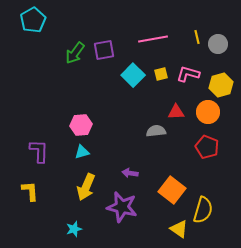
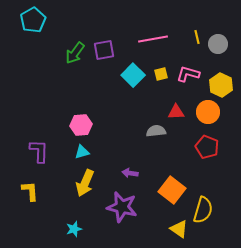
yellow hexagon: rotated 20 degrees counterclockwise
yellow arrow: moved 1 px left, 4 px up
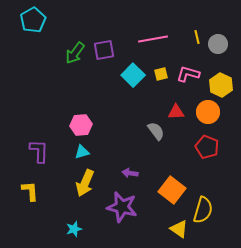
gray semicircle: rotated 60 degrees clockwise
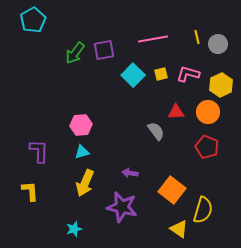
yellow hexagon: rotated 10 degrees clockwise
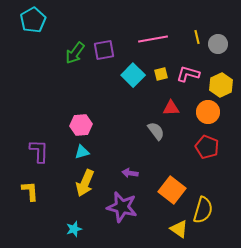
red triangle: moved 5 px left, 4 px up
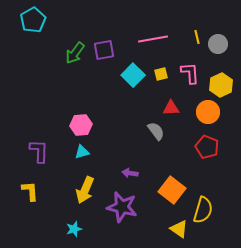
pink L-shape: moved 2 px right, 1 px up; rotated 70 degrees clockwise
yellow arrow: moved 7 px down
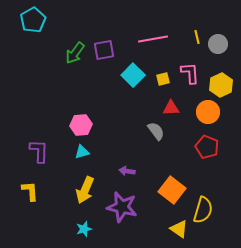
yellow square: moved 2 px right, 5 px down
purple arrow: moved 3 px left, 2 px up
cyan star: moved 10 px right
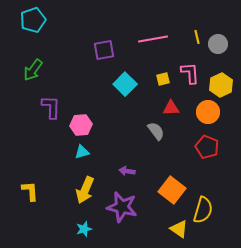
cyan pentagon: rotated 10 degrees clockwise
green arrow: moved 42 px left, 17 px down
cyan square: moved 8 px left, 9 px down
purple L-shape: moved 12 px right, 44 px up
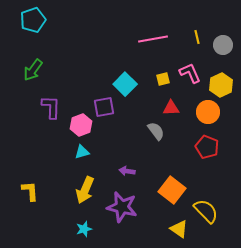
gray circle: moved 5 px right, 1 px down
purple square: moved 57 px down
pink L-shape: rotated 20 degrees counterclockwise
pink hexagon: rotated 15 degrees counterclockwise
yellow semicircle: moved 3 px right, 1 px down; rotated 60 degrees counterclockwise
